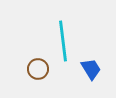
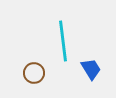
brown circle: moved 4 px left, 4 px down
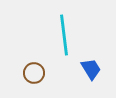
cyan line: moved 1 px right, 6 px up
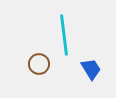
brown circle: moved 5 px right, 9 px up
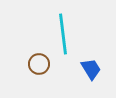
cyan line: moved 1 px left, 1 px up
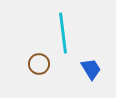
cyan line: moved 1 px up
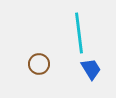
cyan line: moved 16 px right
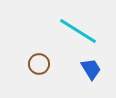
cyan line: moved 1 px left, 2 px up; rotated 51 degrees counterclockwise
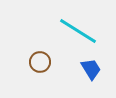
brown circle: moved 1 px right, 2 px up
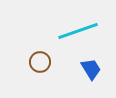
cyan line: rotated 51 degrees counterclockwise
